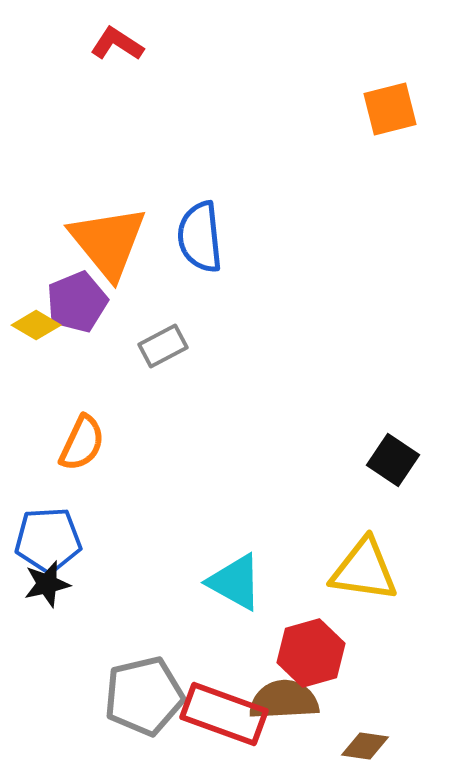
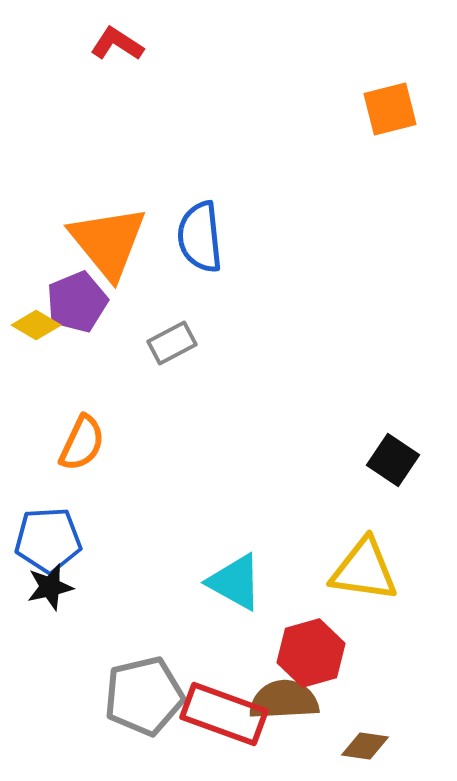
gray rectangle: moved 9 px right, 3 px up
black star: moved 3 px right, 3 px down
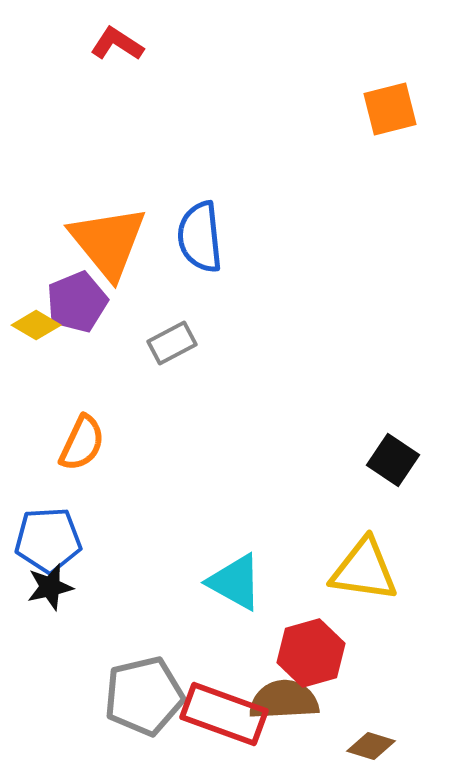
brown diamond: moved 6 px right; rotated 9 degrees clockwise
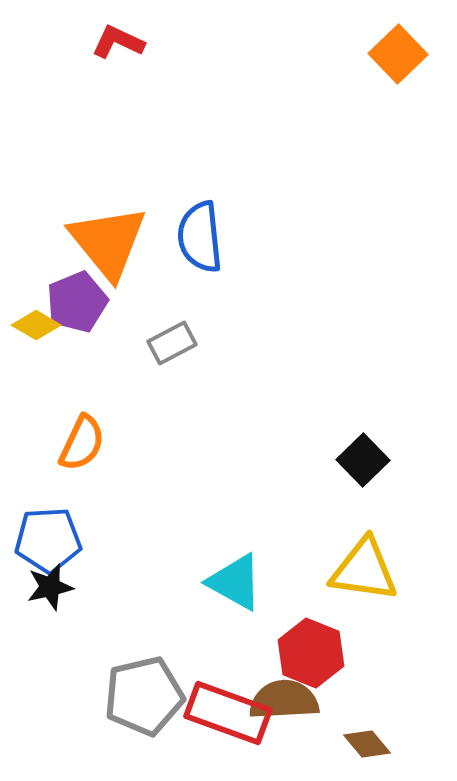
red L-shape: moved 1 px right, 2 px up; rotated 8 degrees counterclockwise
orange square: moved 8 px right, 55 px up; rotated 30 degrees counterclockwise
black square: moved 30 px left; rotated 12 degrees clockwise
red hexagon: rotated 22 degrees counterclockwise
red rectangle: moved 4 px right, 1 px up
brown diamond: moved 4 px left, 2 px up; rotated 33 degrees clockwise
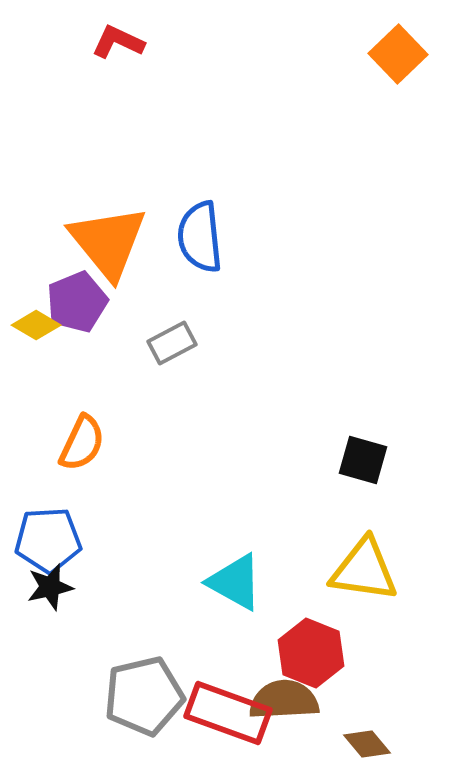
black square: rotated 30 degrees counterclockwise
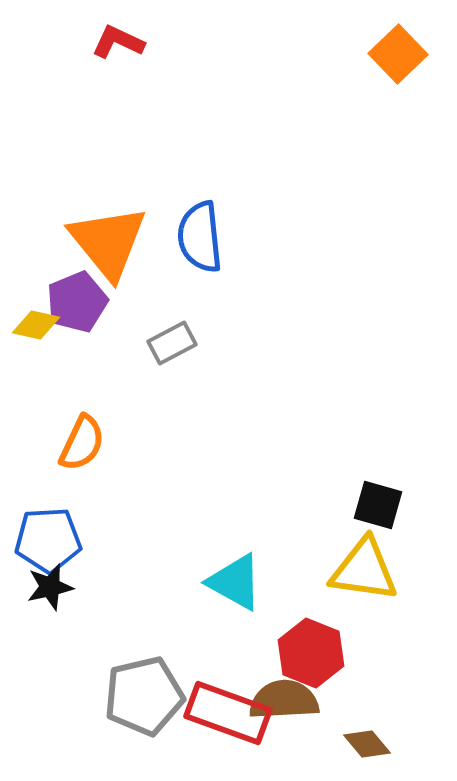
yellow diamond: rotated 18 degrees counterclockwise
black square: moved 15 px right, 45 px down
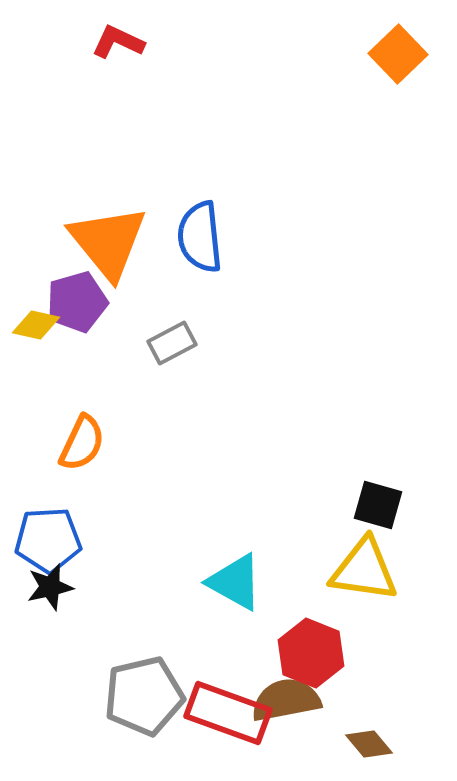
purple pentagon: rotated 6 degrees clockwise
brown semicircle: moved 2 px right; rotated 8 degrees counterclockwise
brown diamond: moved 2 px right
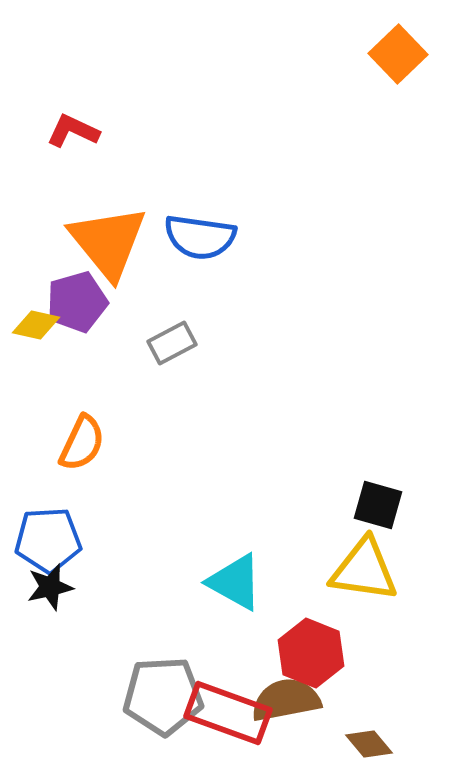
red L-shape: moved 45 px left, 89 px down
blue semicircle: rotated 76 degrees counterclockwise
gray pentagon: moved 19 px right; rotated 10 degrees clockwise
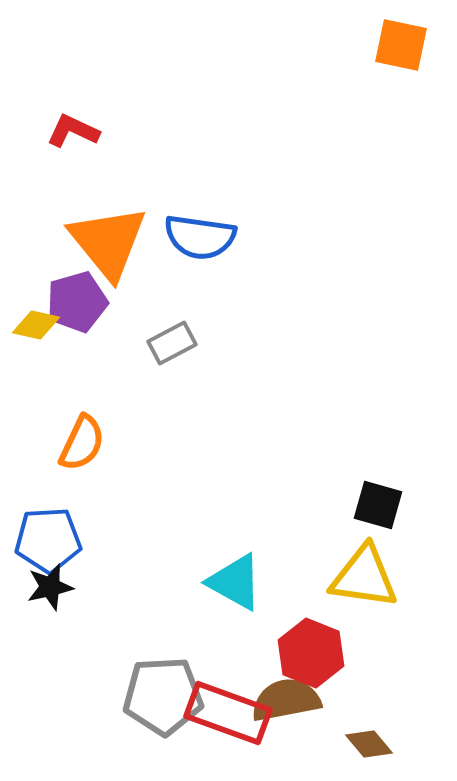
orange square: moved 3 px right, 9 px up; rotated 34 degrees counterclockwise
yellow triangle: moved 7 px down
